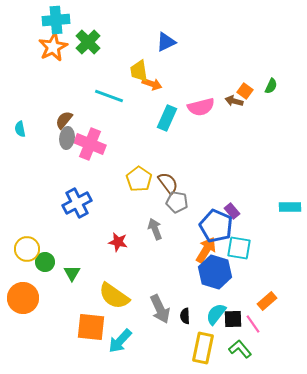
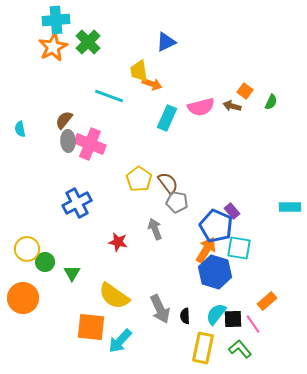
green semicircle at (271, 86): moved 16 px down
brown arrow at (234, 101): moved 2 px left, 5 px down
gray ellipse at (67, 138): moved 1 px right, 3 px down; rotated 10 degrees counterclockwise
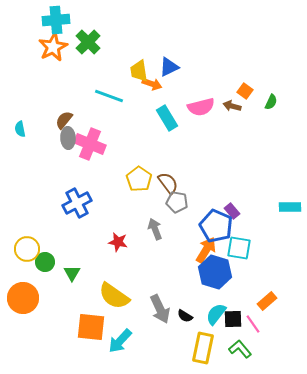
blue triangle at (166, 42): moved 3 px right, 25 px down
cyan rectangle at (167, 118): rotated 55 degrees counterclockwise
gray ellipse at (68, 141): moved 3 px up
black semicircle at (185, 316): rotated 56 degrees counterclockwise
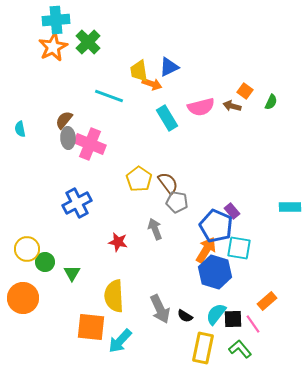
yellow semicircle at (114, 296): rotated 52 degrees clockwise
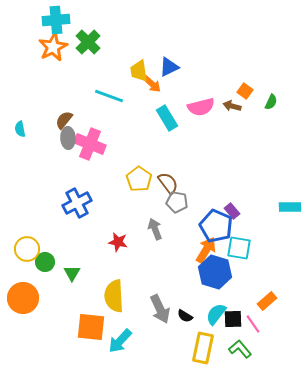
orange arrow at (152, 84): rotated 24 degrees clockwise
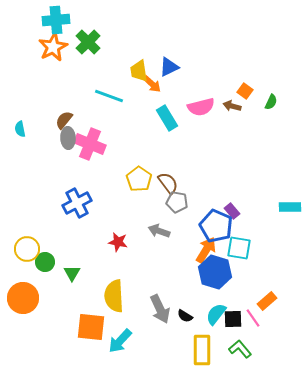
gray arrow at (155, 229): moved 4 px right, 2 px down; rotated 50 degrees counterclockwise
pink line at (253, 324): moved 6 px up
yellow rectangle at (203, 348): moved 1 px left, 2 px down; rotated 12 degrees counterclockwise
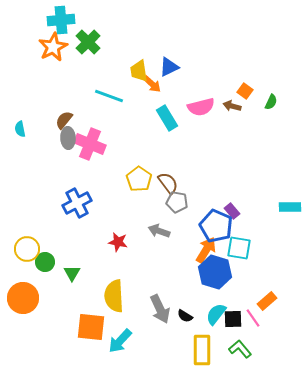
cyan cross at (56, 20): moved 5 px right
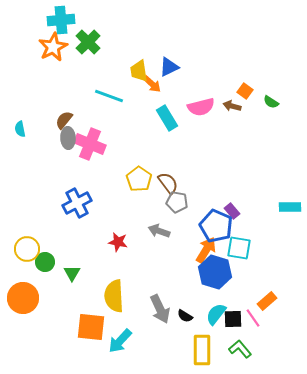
green semicircle at (271, 102): rotated 98 degrees clockwise
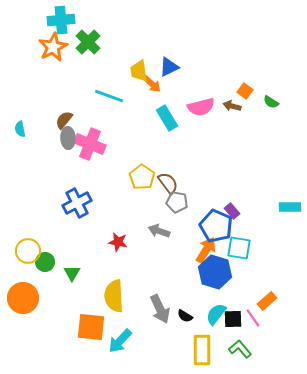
yellow pentagon at (139, 179): moved 3 px right, 2 px up
yellow circle at (27, 249): moved 1 px right, 2 px down
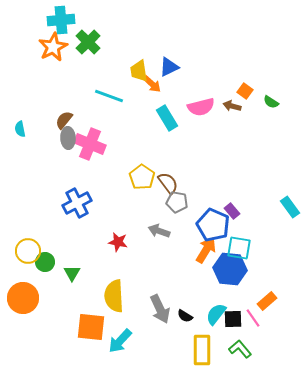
cyan rectangle at (290, 207): rotated 55 degrees clockwise
blue pentagon at (216, 226): moved 3 px left, 1 px up
blue hexagon at (215, 272): moved 15 px right, 3 px up; rotated 12 degrees counterclockwise
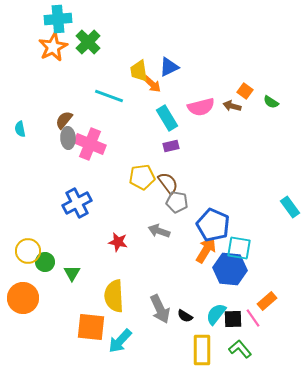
cyan cross at (61, 20): moved 3 px left, 1 px up
yellow pentagon at (142, 177): rotated 30 degrees clockwise
purple rectangle at (232, 211): moved 61 px left, 65 px up; rotated 63 degrees counterclockwise
